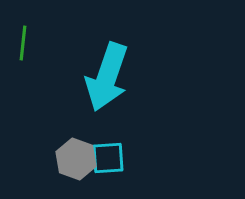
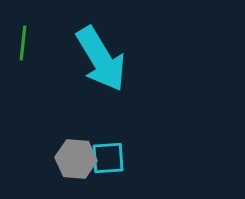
cyan arrow: moved 6 px left, 18 px up; rotated 50 degrees counterclockwise
gray hexagon: rotated 15 degrees counterclockwise
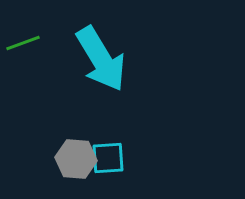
green line: rotated 64 degrees clockwise
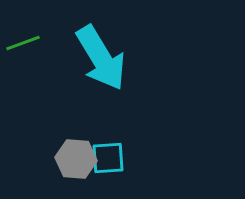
cyan arrow: moved 1 px up
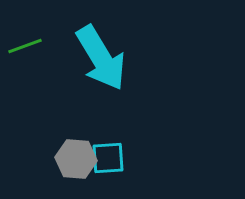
green line: moved 2 px right, 3 px down
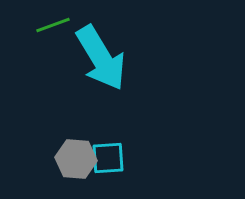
green line: moved 28 px right, 21 px up
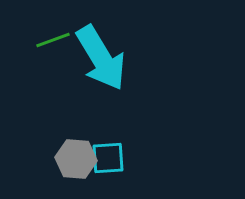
green line: moved 15 px down
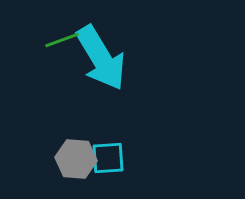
green line: moved 9 px right
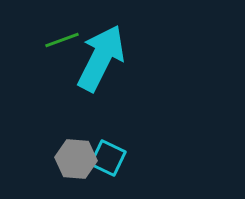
cyan arrow: rotated 122 degrees counterclockwise
cyan square: rotated 30 degrees clockwise
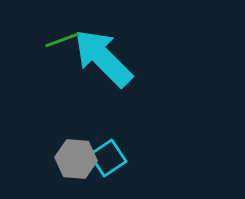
cyan arrow: moved 2 px right; rotated 72 degrees counterclockwise
cyan square: rotated 30 degrees clockwise
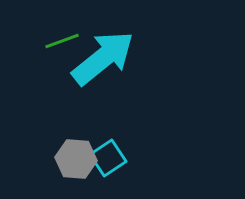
green line: moved 1 px down
cyan arrow: rotated 96 degrees clockwise
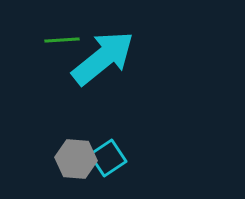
green line: moved 1 px up; rotated 16 degrees clockwise
